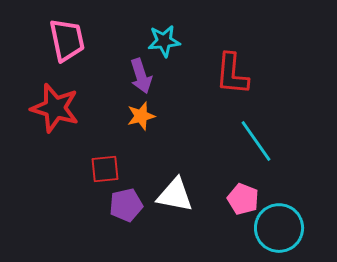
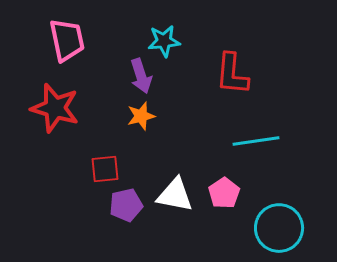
cyan line: rotated 63 degrees counterclockwise
pink pentagon: moved 19 px left, 6 px up; rotated 16 degrees clockwise
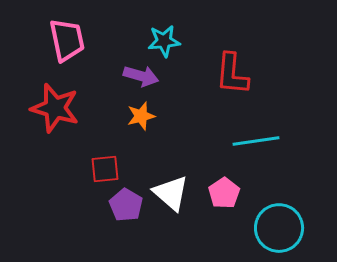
purple arrow: rotated 56 degrees counterclockwise
white triangle: moved 4 px left, 2 px up; rotated 30 degrees clockwise
purple pentagon: rotated 28 degrees counterclockwise
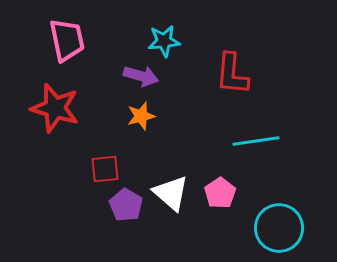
pink pentagon: moved 4 px left
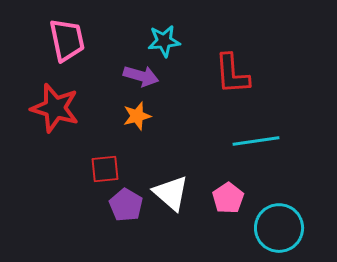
red L-shape: rotated 9 degrees counterclockwise
orange star: moved 4 px left
pink pentagon: moved 8 px right, 5 px down
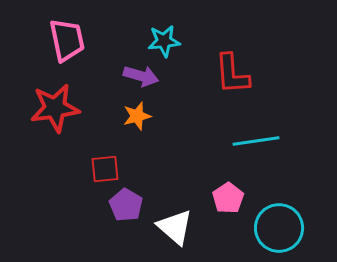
red star: rotated 24 degrees counterclockwise
white triangle: moved 4 px right, 34 px down
